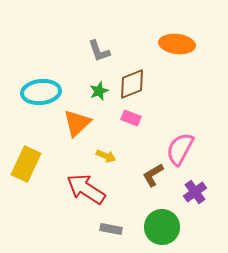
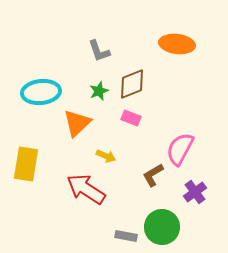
yellow rectangle: rotated 16 degrees counterclockwise
gray rectangle: moved 15 px right, 7 px down
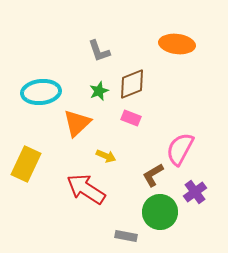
yellow rectangle: rotated 16 degrees clockwise
green circle: moved 2 px left, 15 px up
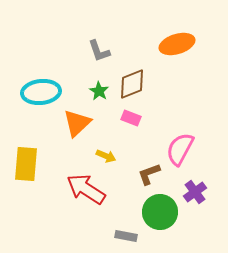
orange ellipse: rotated 24 degrees counterclockwise
green star: rotated 18 degrees counterclockwise
yellow rectangle: rotated 20 degrees counterclockwise
brown L-shape: moved 4 px left, 1 px up; rotated 10 degrees clockwise
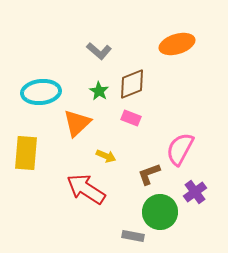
gray L-shape: rotated 30 degrees counterclockwise
yellow rectangle: moved 11 px up
gray rectangle: moved 7 px right
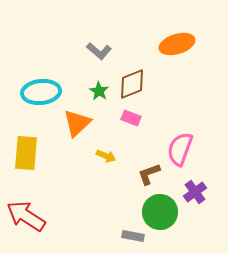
pink semicircle: rotated 8 degrees counterclockwise
red arrow: moved 60 px left, 27 px down
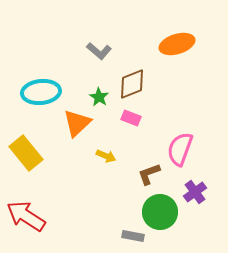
green star: moved 6 px down
yellow rectangle: rotated 44 degrees counterclockwise
